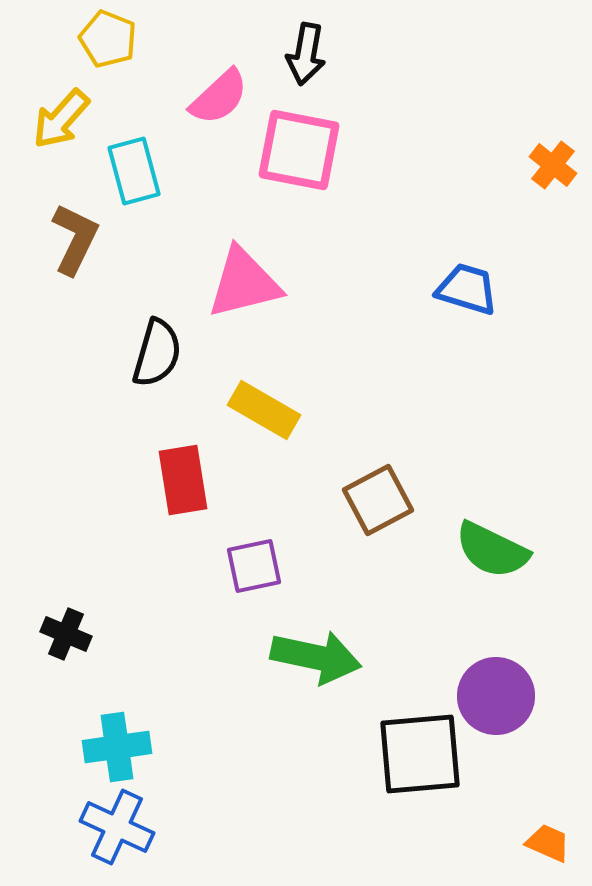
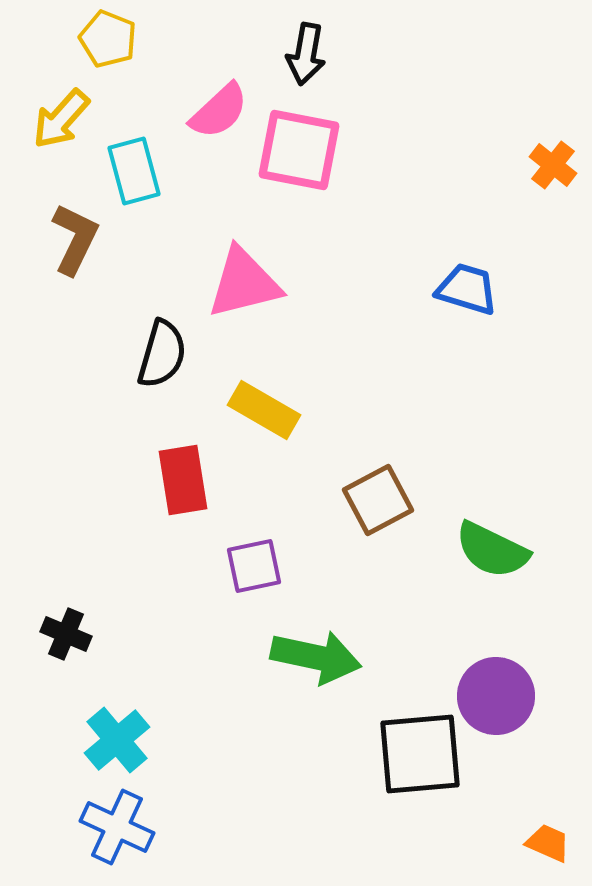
pink semicircle: moved 14 px down
black semicircle: moved 5 px right, 1 px down
cyan cross: moved 7 px up; rotated 32 degrees counterclockwise
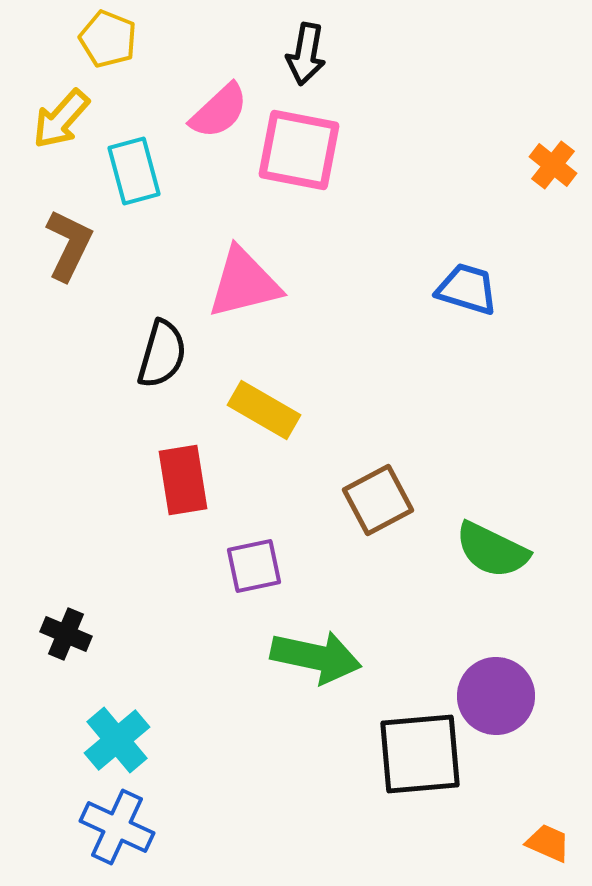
brown L-shape: moved 6 px left, 6 px down
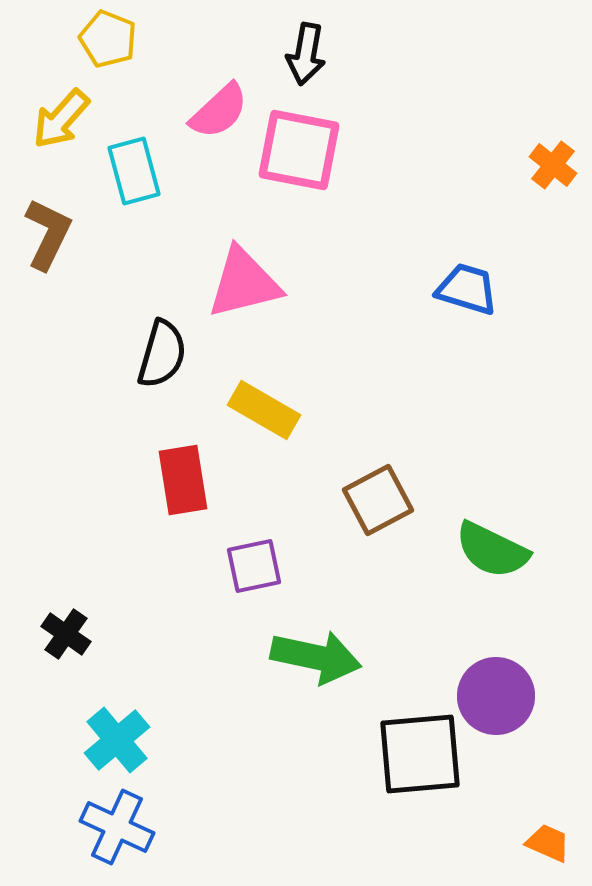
brown L-shape: moved 21 px left, 11 px up
black cross: rotated 12 degrees clockwise
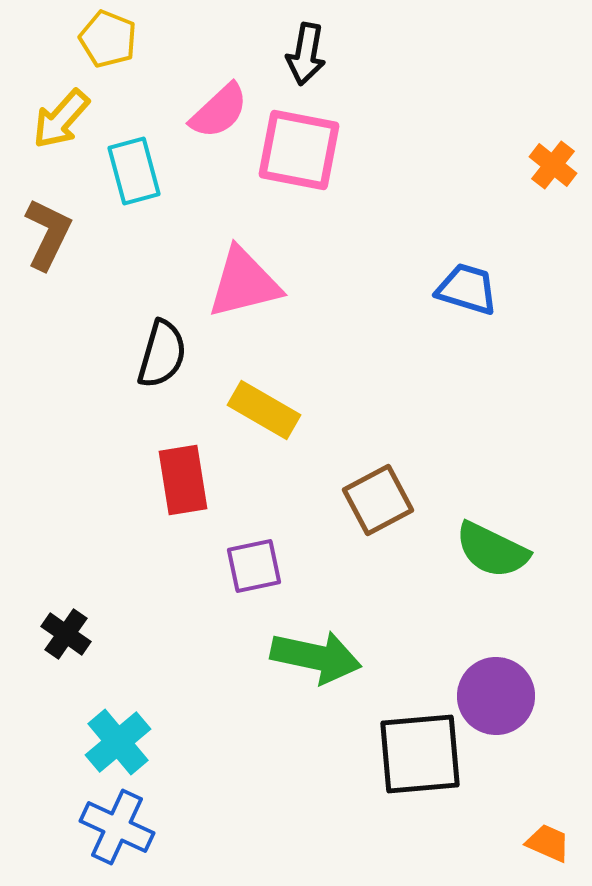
cyan cross: moved 1 px right, 2 px down
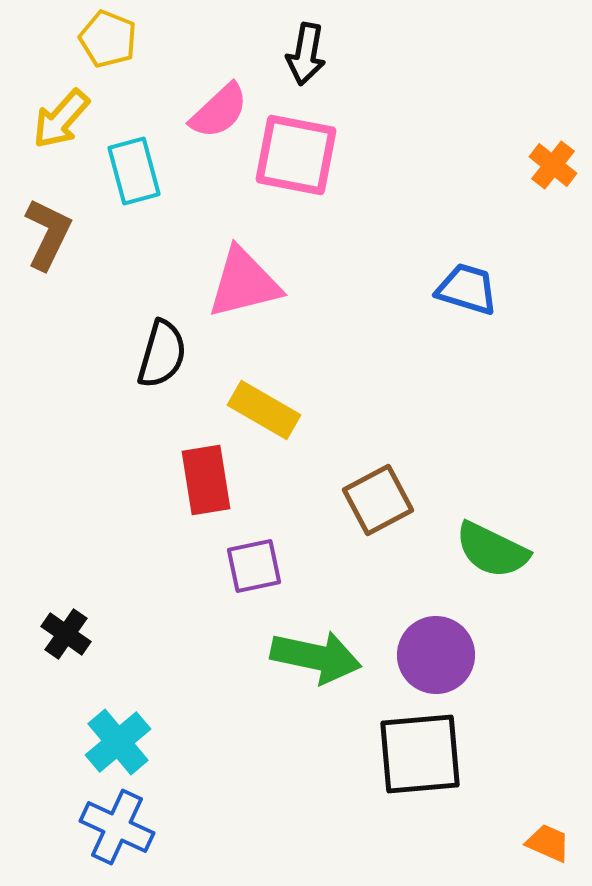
pink square: moved 3 px left, 5 px down
red rectangle: moved 23 px right
purple circle: moved 60 px left, 41 px up
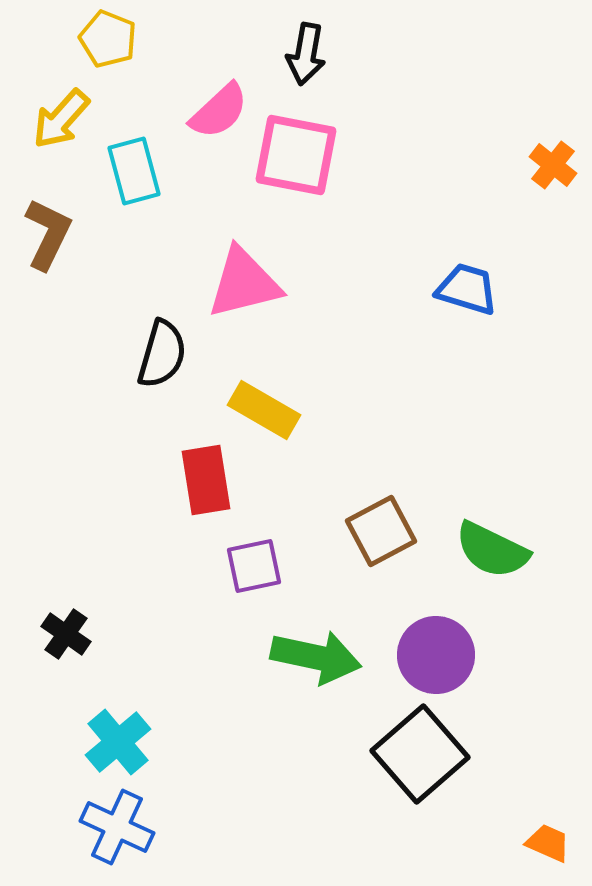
brown square: moved 3 px right, 31 px down
black square: rotated 36 degrees counterclockwise
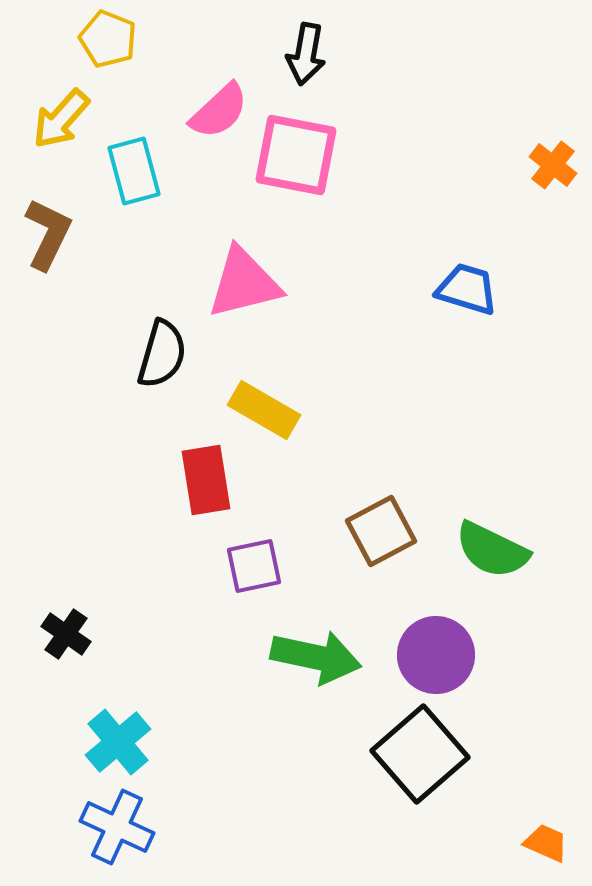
orange trapezoid: moved 2 px left
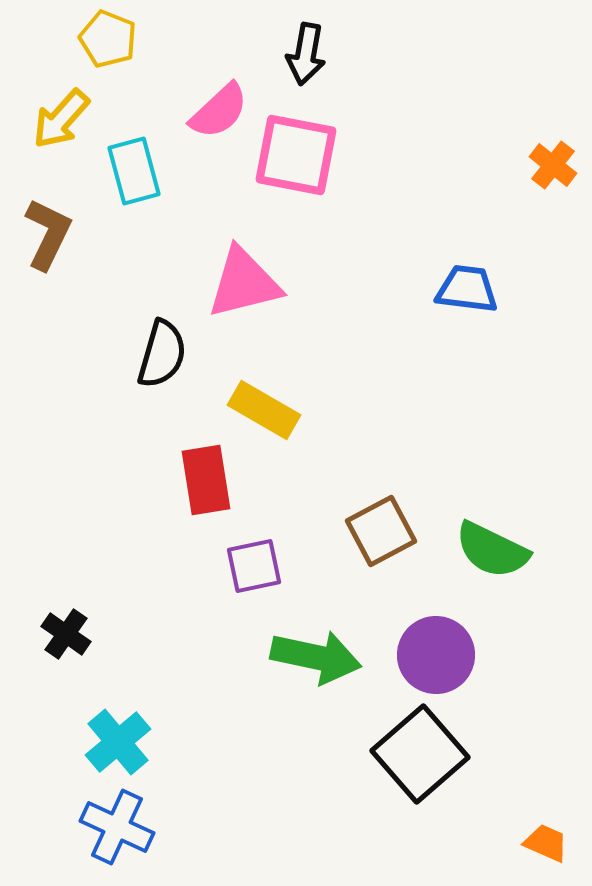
blue trapezoid: rotated 10 degrees counterclockwise
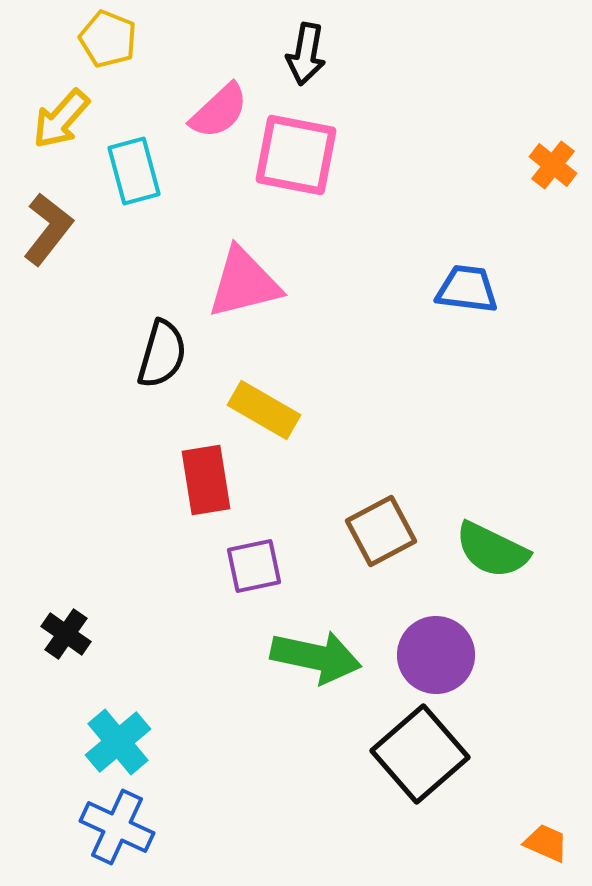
brown L-shape: moved 5 px up; rotated 12 degrees clockwise
